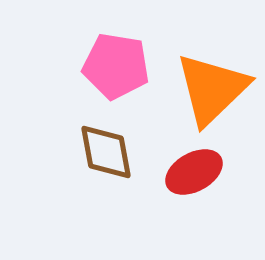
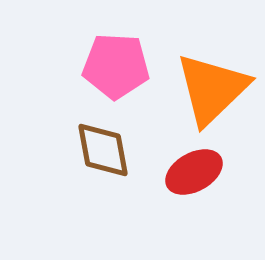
pink pentagon: rotated 6 degrees counterclockwise
brown diamond: moved 3 px left, 2 px up
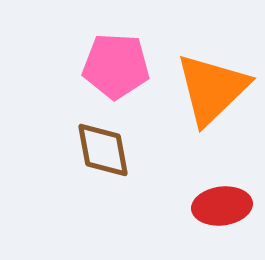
red ellipse: moved 28 px right, 34 px down; rotated 22 degrees clockwise
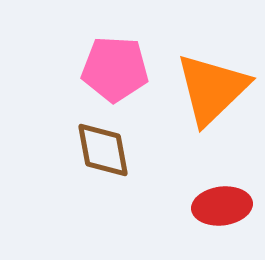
pink pentagon: moved 1 px left, 3 px down
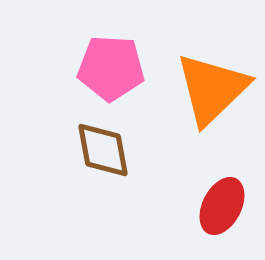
pink pentagon: moved 4 px left, 1 px up
red ellipse: rotated 56 degrees counterclockwise
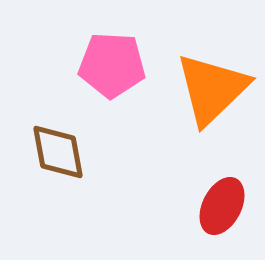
pink pentagon: moved 1 px right, 3 px up
brown diamond: moved 45 px left, 2 px down
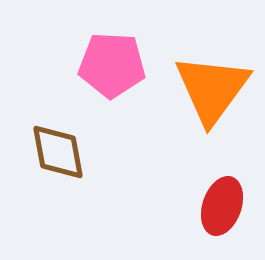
orange triangle: rotated 10 degrees counterclockwise
red ellipse: rotated 8 degrees counterclockwise
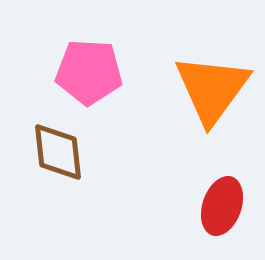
pink pentagon: moved 23 px left, 7 px down
brown diamond: rotated 4 degrees clockwise
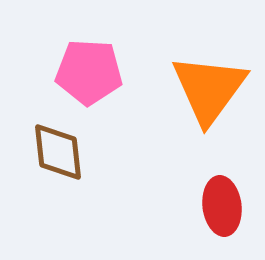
orange triangle: moved 3 px left
red ellipse: rotated 26 degrees counterclockwise
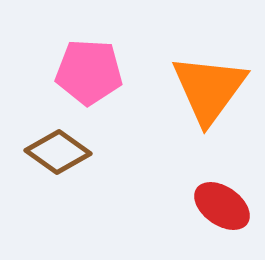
brown diamond: rotated 48 degrees counterclockwise
red ellipse: rotated 48 degrees counterclockwise
